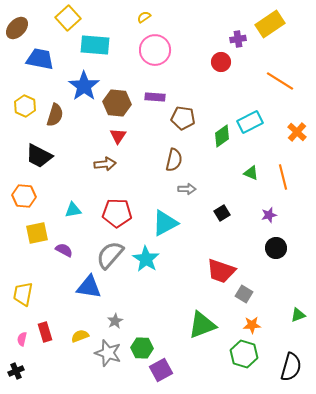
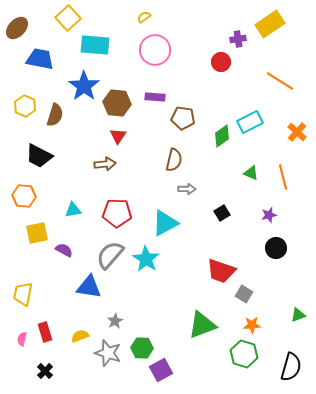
black cross at (16, 371): moved 29 px right; rotated 21 degrees counterclockwise
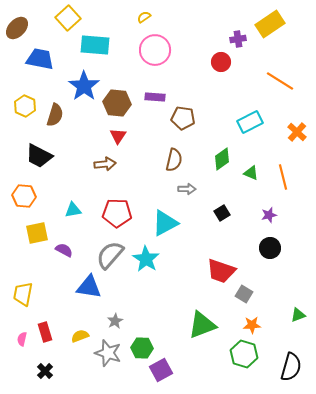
green diamond at (222, 136): moved 23 px down
black circle at (276, 248): moved 6 px left
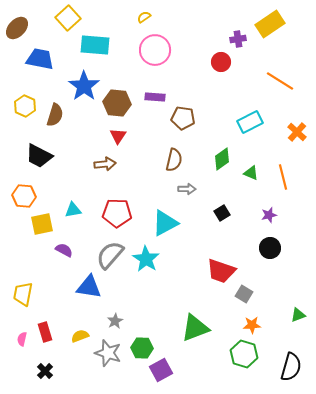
yellow square at (37, 233): moved 5 px right, 9 px up
green triangle at (202, 325): moved 7 px left, 3 px down
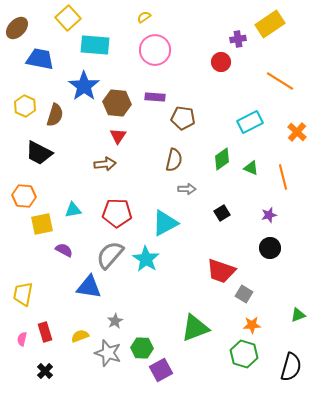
black trapezoid at (39, 156): moved 3 px up
green triangle at (251, 173): moved 5 px up
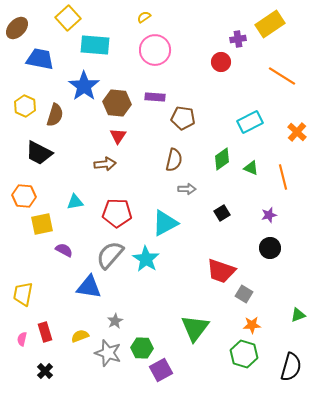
orange line at (280, 81): moved 2 px right, 5 px up
cyan triangle at (73, 210): moved 2 px right, 8 px up
green triangle at (195, 328): rotated 32 degrees counterclockwise
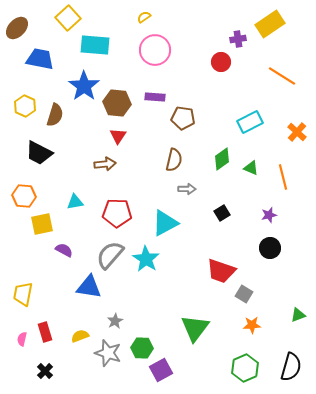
green hexagon at (244, 354): moved 1 px right, 14 px down; rotated 20 degrees clockwise
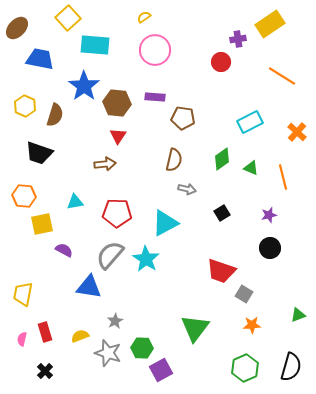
black trapezoid at (39, 153): rotated 8 degrees counterclockwise
gray arrow at (187, 189): rotated 12 degrees clockwise
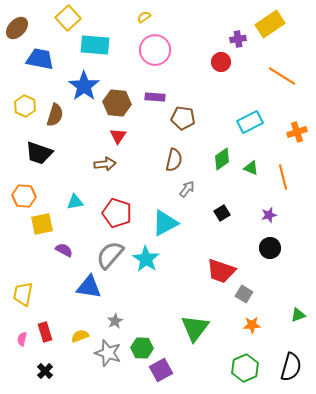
orange cross at (297, 132): rotated 30 degrees clockwise
gray arrow at (187, 189): rotated 66 degrees counterclockwise
red pentagon at (117, 213): rotated 16 degrees clockwise
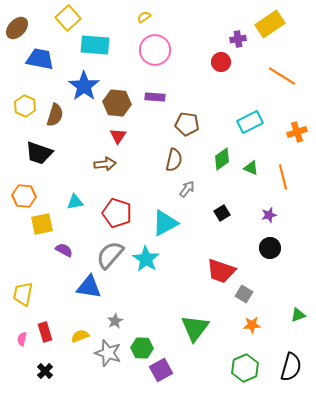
brown pentagon at (183, 118): moved 4 px right, 6 px down
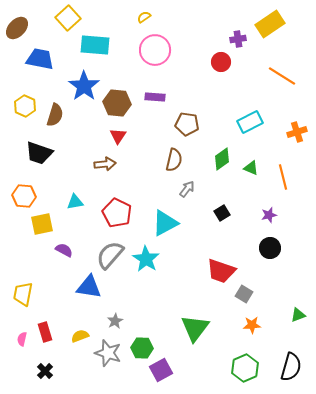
red pentagon at (117, 213): rotated 8 degrees clockwise
